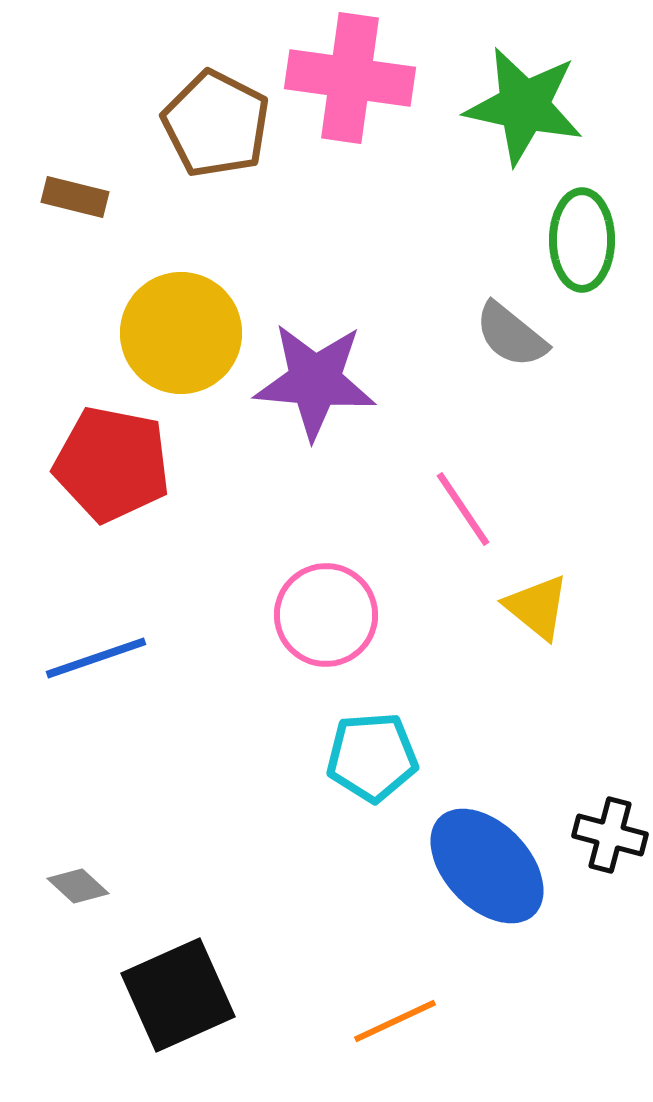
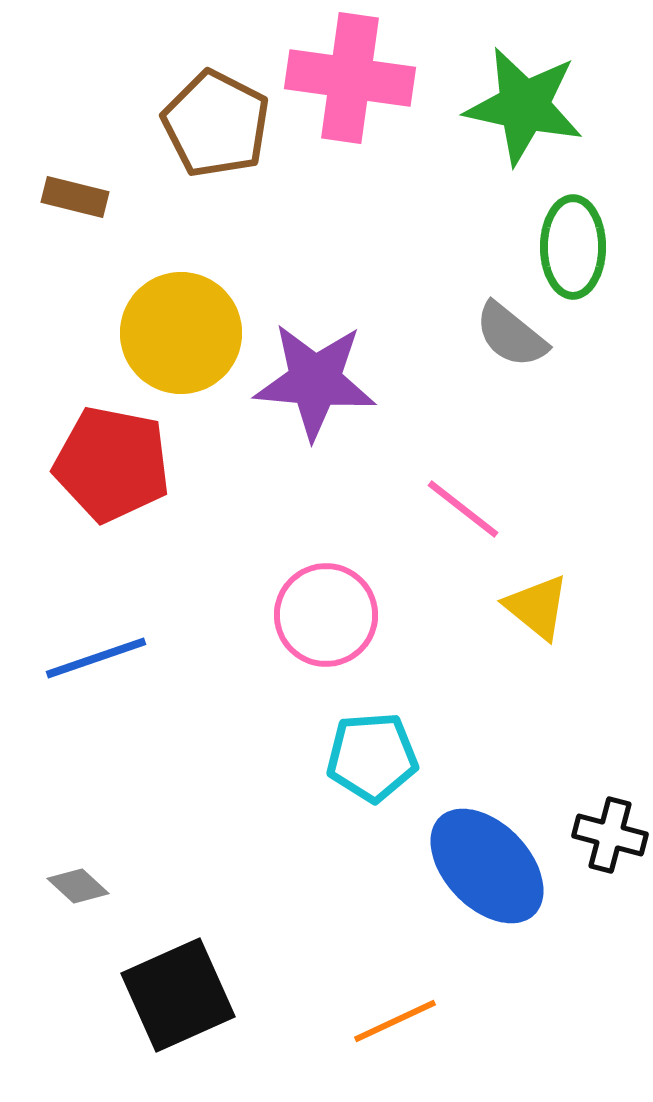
green ellipse: moved 9 px left, 7 px down
pink line: rotated 18 degrees counterclockwise
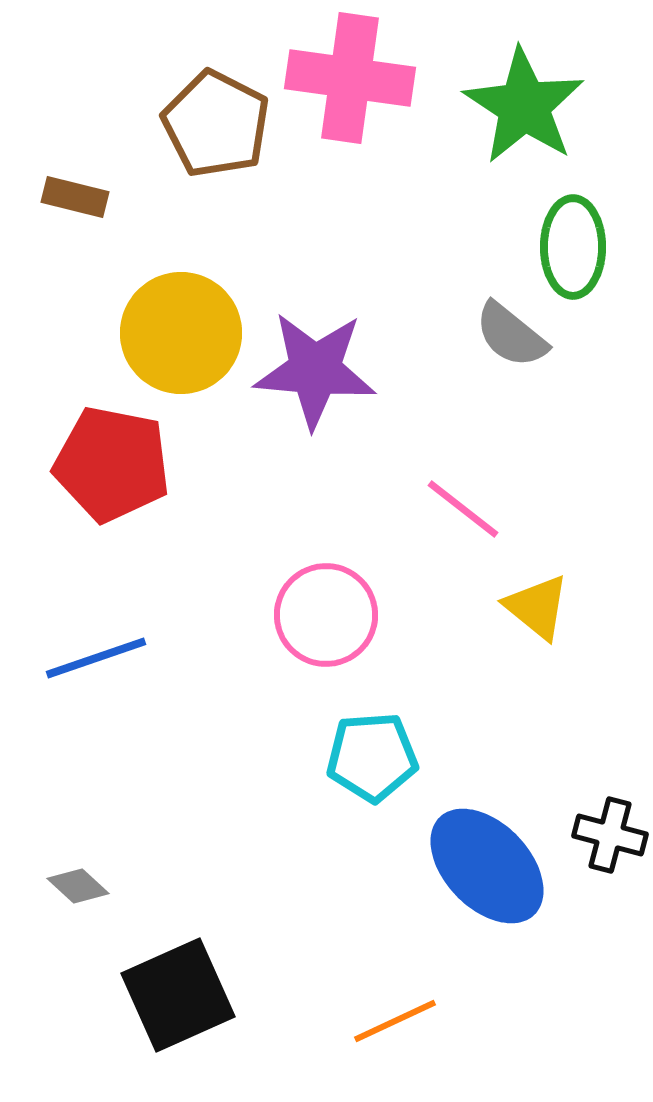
green star: rotated 21 degrees clockwise
purple star: moved 11 px up
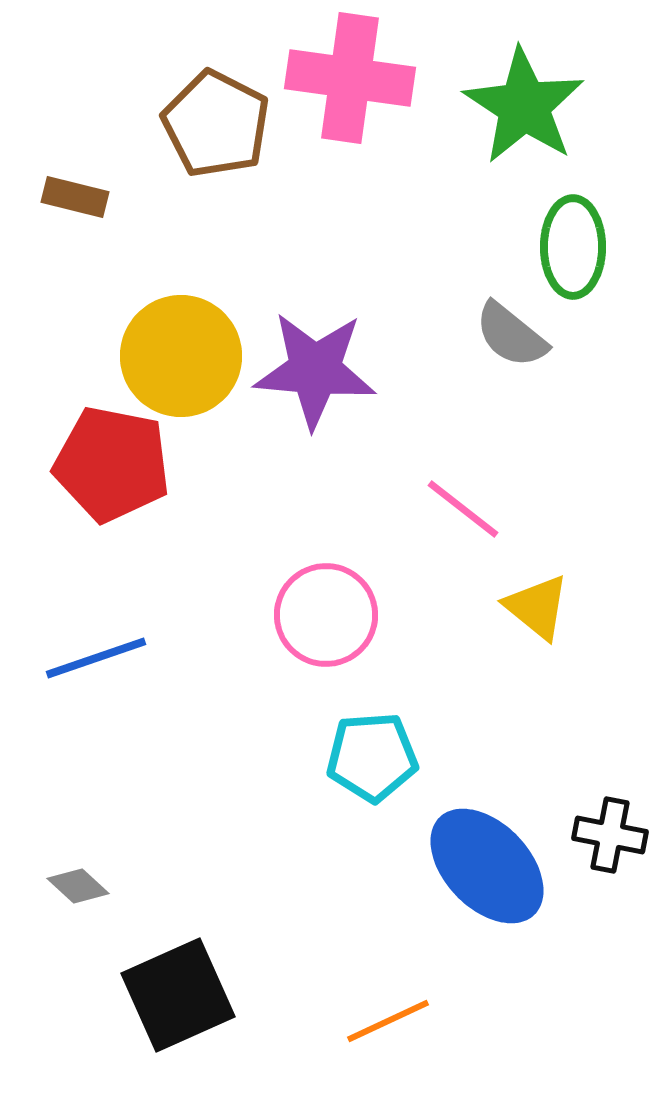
yellow circle: moved 23 px down
black cross: rotated 4 degrees counterclockwise
orange line: moved 7 px left
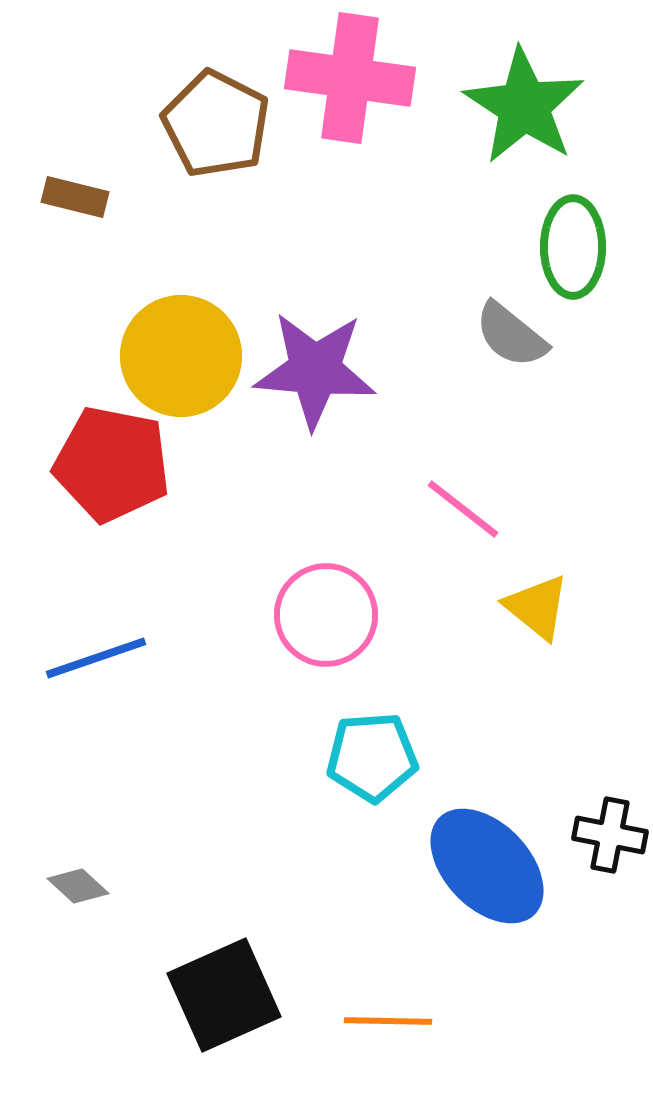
black square: moved 46 px right
orange line: rotated 26 degrees clockwise
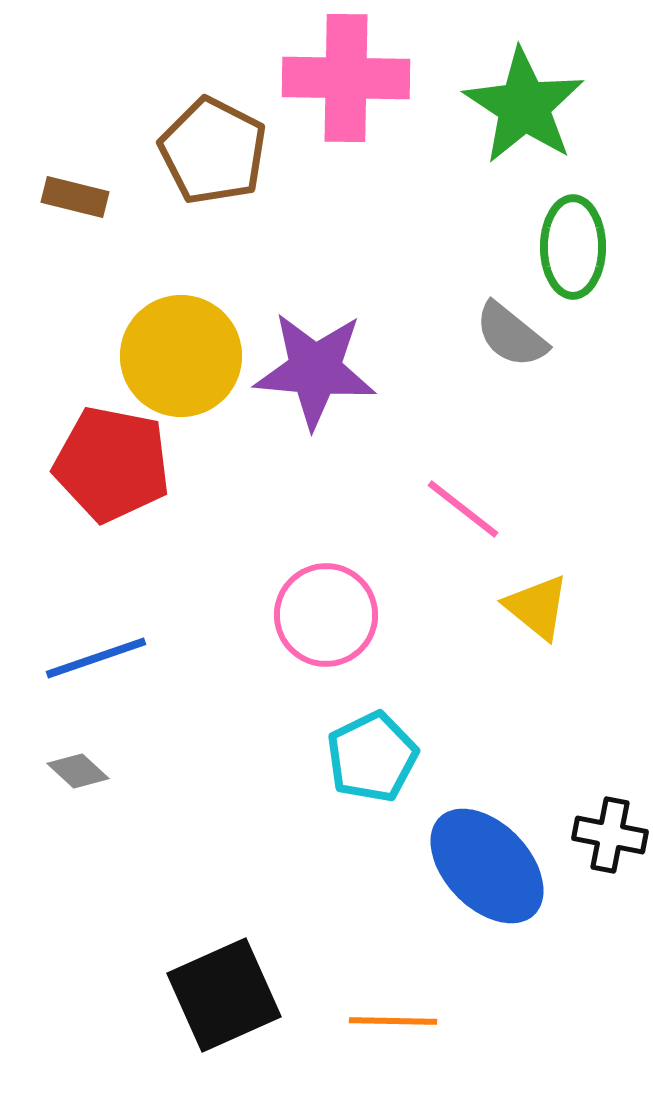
pink cross: moved 4 px left; rotated 7 degrees counterclockwise
brown pentagon: moved 3 px left, 27 px down
cyan pentagon: rotated 22 degrees counterclockwise
gray diamond: moved 115 px up
orange line: moved 5 px right
